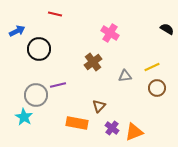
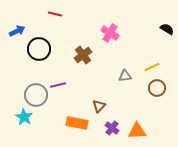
brown cross: moved 10 px left, 7 px up
orange triangle: moved 3 px right, 1 px up; rotated 18 degrees clockwise
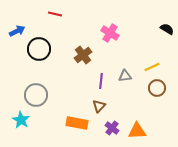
purple line: moved 43 px right, 4 px up; rotated 70 degrees counterclockwise
cyan star: moved 3 px left, 3 px down
